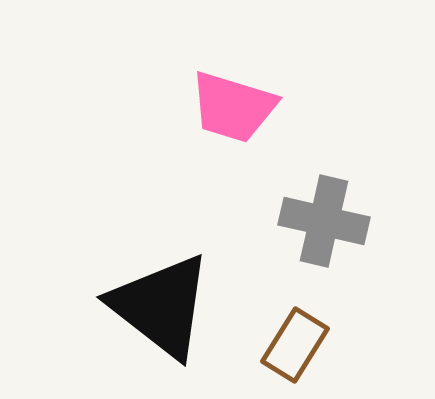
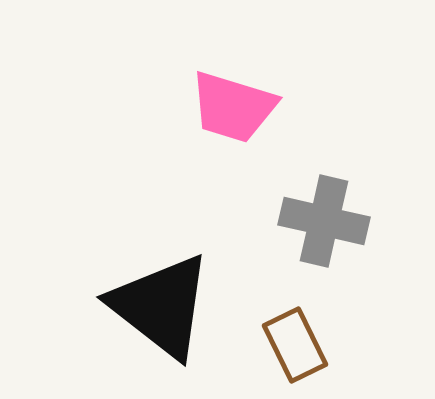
brown rectangle: rotated 58 degrees counterclockwise
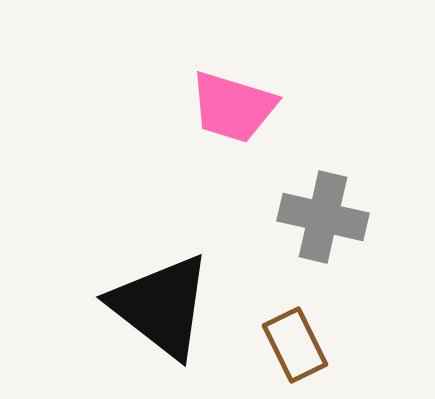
gray cross: moved 1 px left, 4 px up
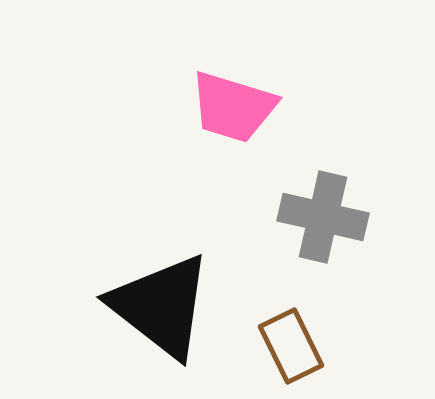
brown rectangle: moved 4 px left, 1 px down
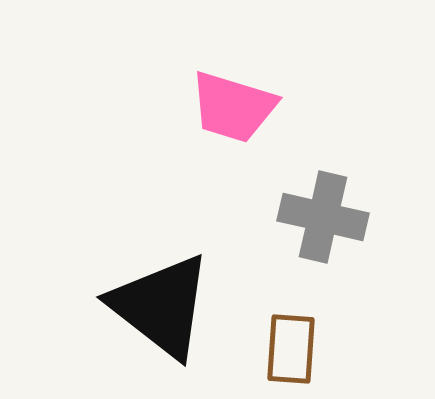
brown rectangle: moved 3 px down; rotated 30 degrees clockwise
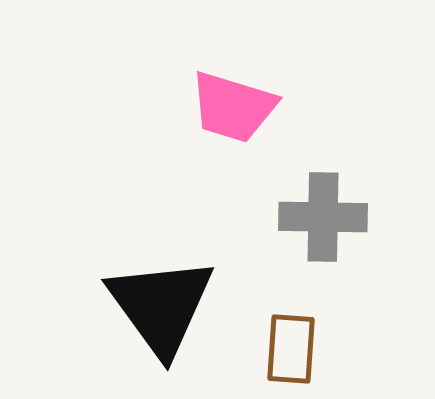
gray cross: rotated 12 degrees counterclockwise
black triangle: rotated 16 degrees clockwise
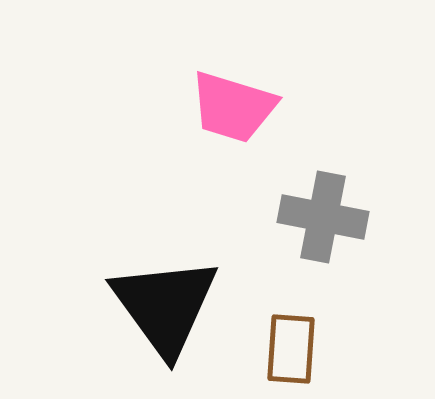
gray cross: rotated 10 degrees clockwise
black triangle: moved 4 px right
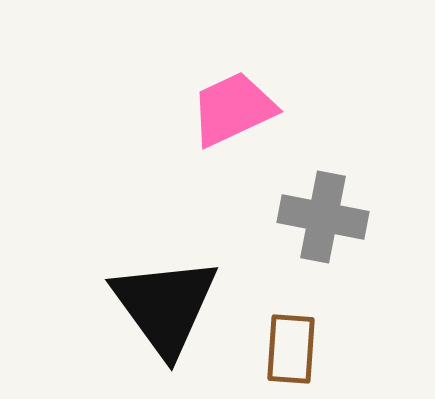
pink trapezoid: moved 2 px down; rotated 138 degrees clockwise
